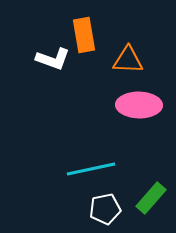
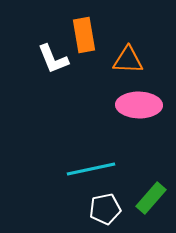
white L-shape: rotated 48 degrees clockwise
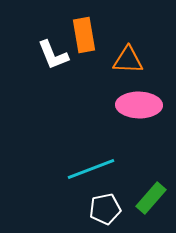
white L-shape: moved 4 px up
cyan line: rotated 9 degrees counterclockwise
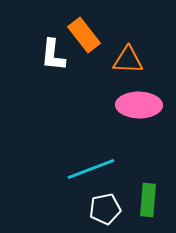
orange rectangle: rotated 28 degrees counterclockwise
white L-shape: rotated 28 degrees clockwise
green rectangle: moved 3 px left, 2 px down; rotated 36 degrees counterclockwise
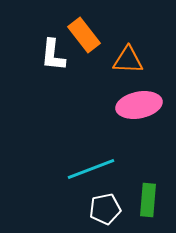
pink ellipse: rotated 12 degrees counterclockwise
